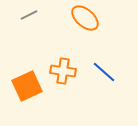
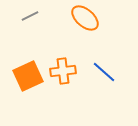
gray line: moved 1 px right, 1 px down
orange cross: rotated 15 degrees counterclockwise
orange square: moved 1 px right, 10 px up
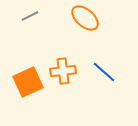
orange square: moved 6 px down
